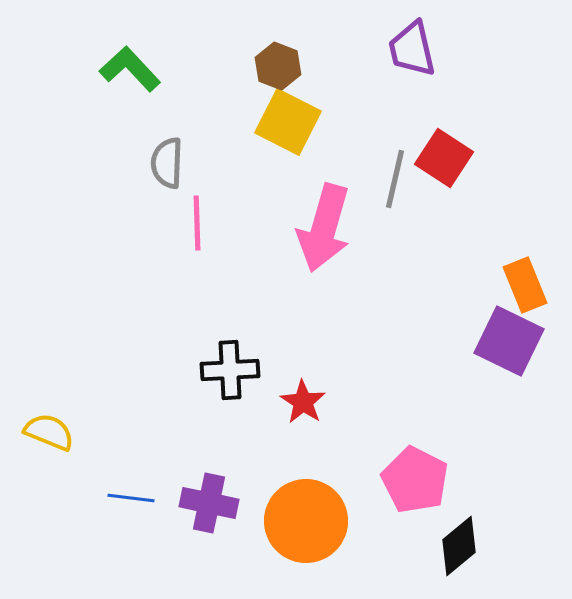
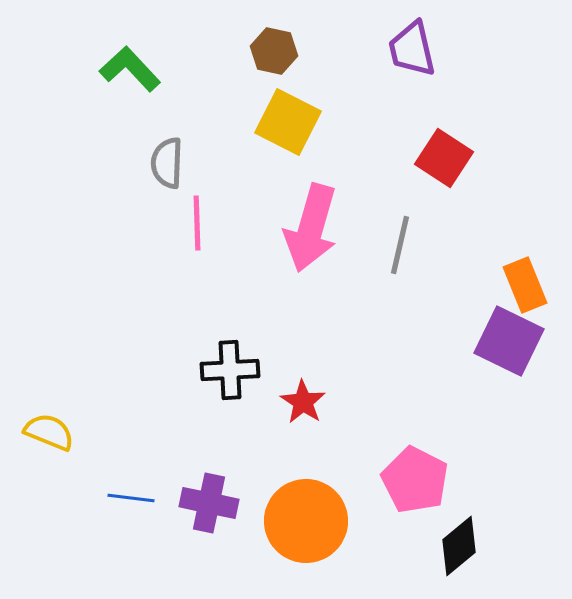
brown hexagon: moved 4 px left, 15 px up; rotated 9 degrees counterclockwise
gray line: moved 5 px right, 66 px down
pink arrow: moved 13 px left
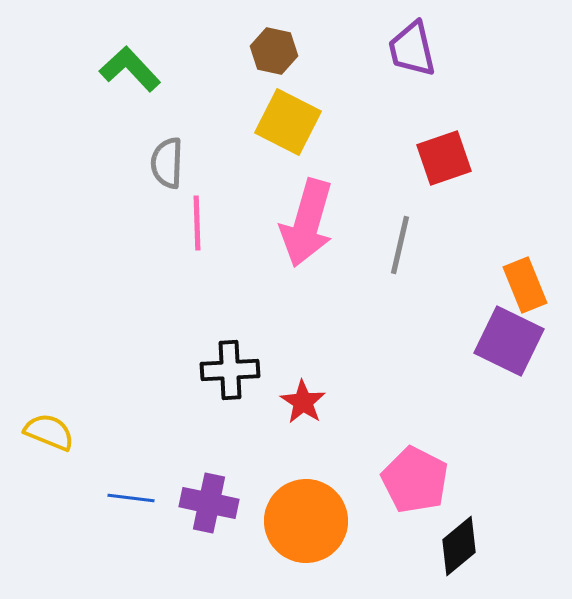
red square: rotated 38 degrees clockwise
pink arrow: moved 4 px left, 5 px up
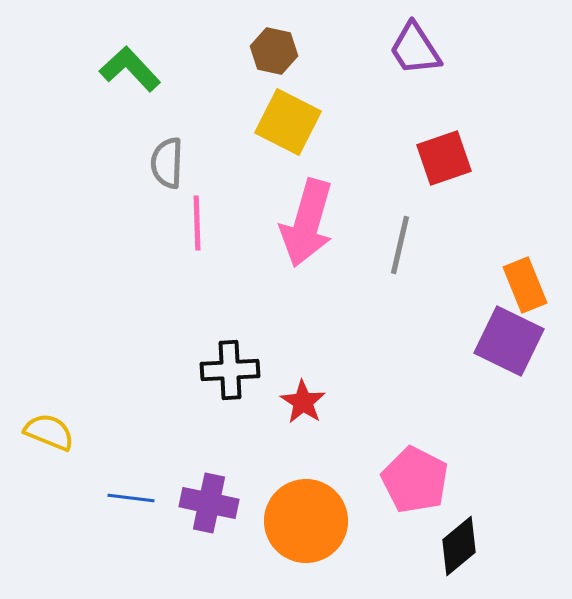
purple trapezoid: moved 3 px right; rotated 20 degrees counterclockwise
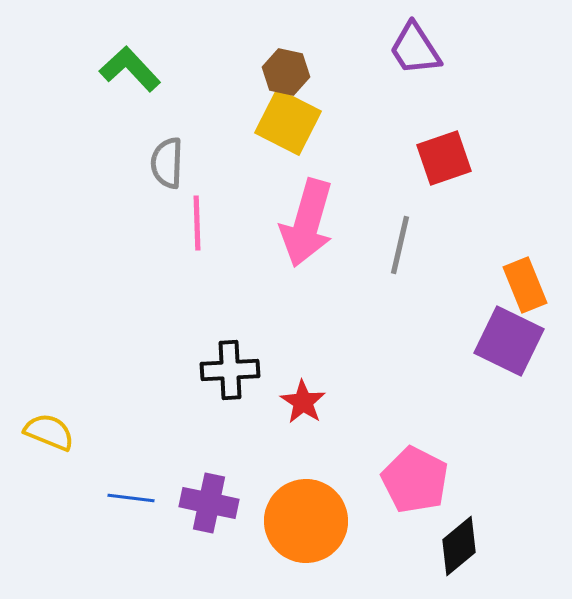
brown hexagon: moved 12 px right, 21 px down
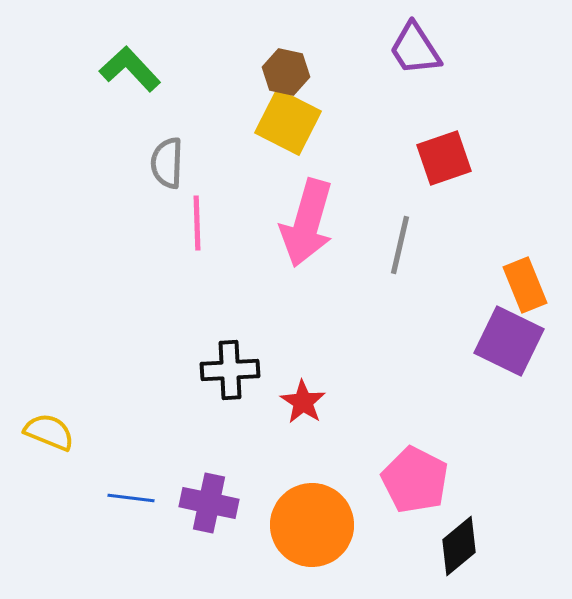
orange circle: moved 6 px right, 4 px down
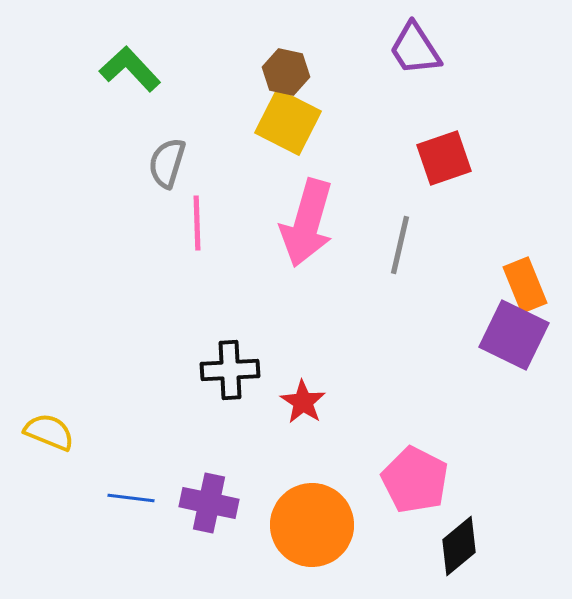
gray semicircle: rotated 15 degrees clockwise
purple square: moved 5 px right, 6 px up
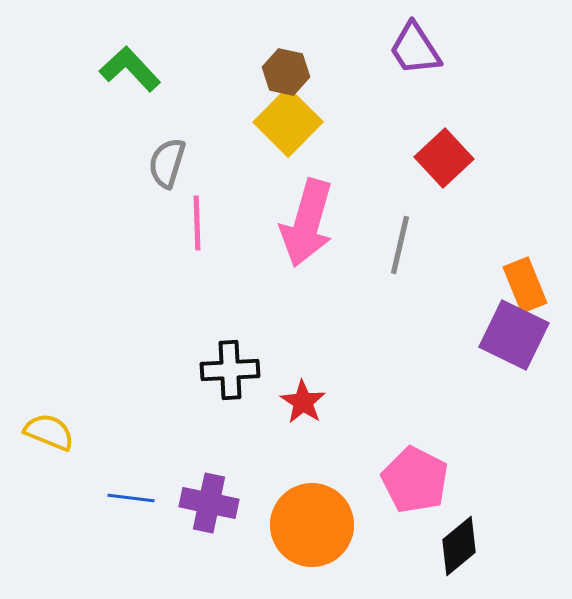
yellow square: rotated 18 degrees clockwise
red square: rotated 24 degrees counterclockwise
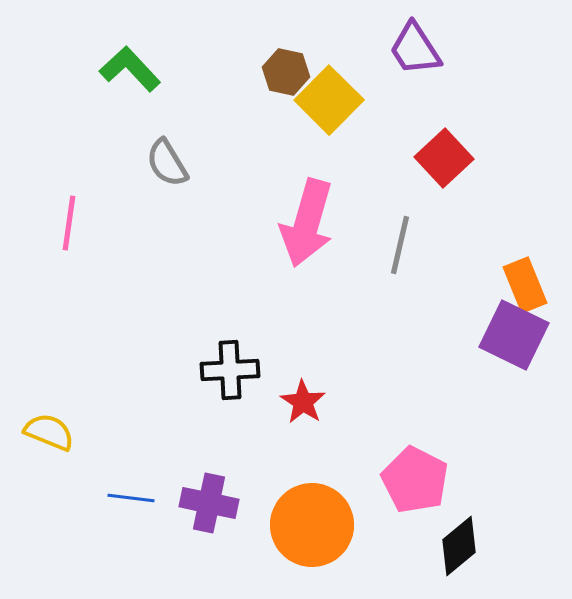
yellow square: moved 41 px right, 22 px up
gray semicircle: rotated 48 degrees counterclockwise
pink line: moved 128 px left; rotated 10 degrees clockwise
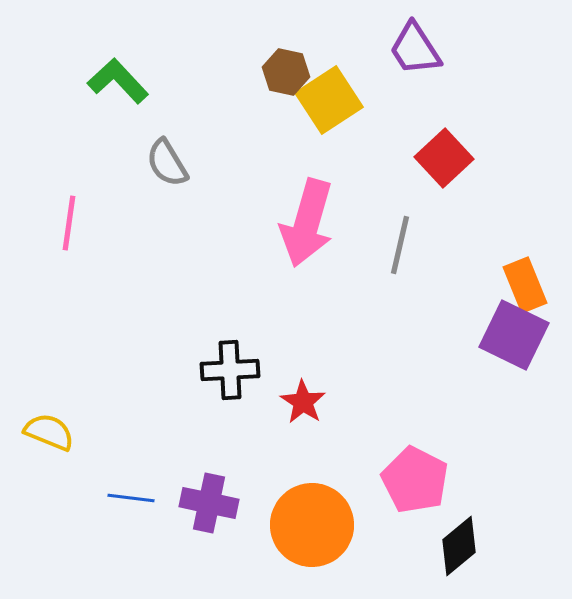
green L-shape: moved 12 px left, 12 px down
yellow square: rotated 12 degrees clockwise
